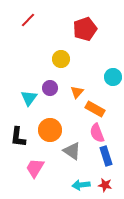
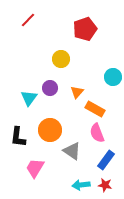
blue rectangle: moved 4 px down; rotated 54 degrees clockwise
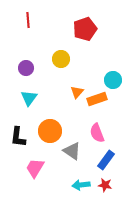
red line: rotated 49 degrees counterclockwise
cyan circle: moved 3 px down
purple circle: moved 24 px left, 20 px up
orange rectangle: moved 2 px right, 10 px up; rotated 48 degrees counterclockwise
orange circle: moved 1 px down
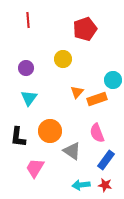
yellow circle: moved 2 px right
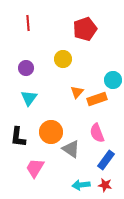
red line: moved 3 px down
orange circle: moved 1 px right, 1 px down
gray triangle: moved 1 px left, 2 px up
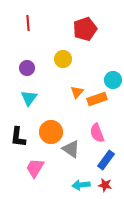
purple circle: moved 1 px right
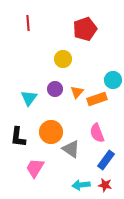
purple circle: moved 28 px right, 21 px down
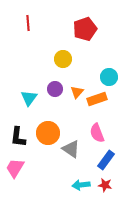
cyan circle: moved 4 px left, 3 px up
orange circle: moved 3 px left, 1 px down
pink trapezoid: moved 20 px left
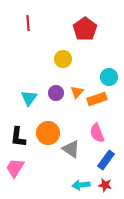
red pentagon: rotated 15 degrees counterclockwise
purple circle: moved 1 px right, 4 px down
